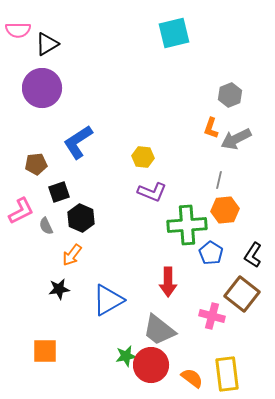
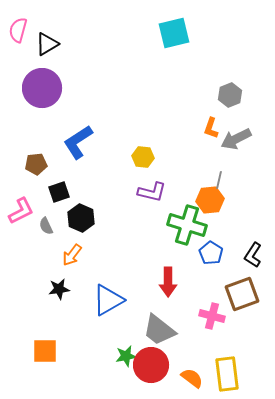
pink semicircle: rotated 105 degrees clockwise
purple L-shape: rotated 8 degrees counterclockwise
orange hexagon: moved 15 px left, 10 px up
green cross: rotated 21 degrees clockwise
brown square: rotated 32 degrees clockwise
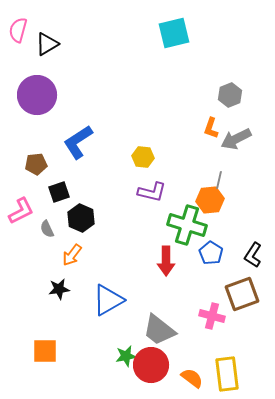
purple circle: moved 5 px left, 7 px down
gray semicircle: moved 1 px right, 3 px down
red arrow: moved 2 px left, 21 px up
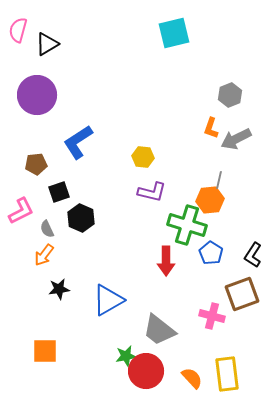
orange arrow: moved 28 px left
red circle: moved 5 px left, 6 px down
orange semicircle: rotated 10 degrees clockwise
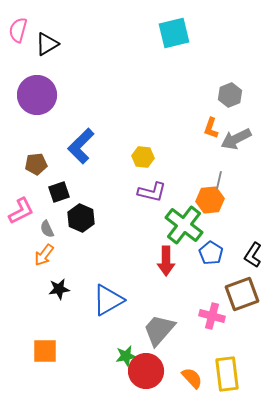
blue L-shape: moved 3 px right, 4 px down; rotated 12 degrees counterclockwise
green cross: moved 3 px left; rotated 21 degrees clockwise
gray trapezoid: rotated 93 degrees clockwise
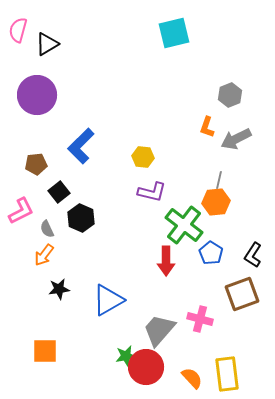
orange L-shape: moved 4 px left, 1 px up
black square: rotated 20 degrees counterclockwise
orange hexagon: moved 6 px right, 2 px down
pink cross: moved 12 px left, 3 px down
red circle: moved 4 px up
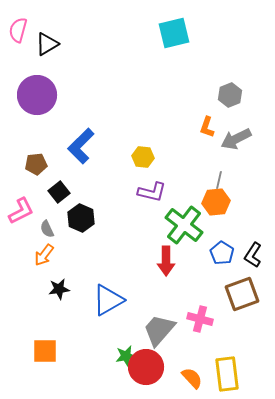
blue pentagon: moved 11 px right
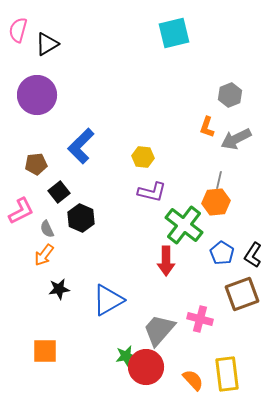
orange semicircle: moved 1 px right, 2 px down
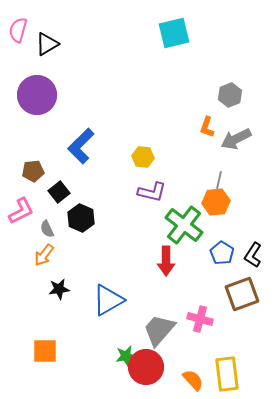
brown pentagon: moved 3 px left, 7 px down
